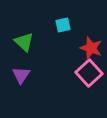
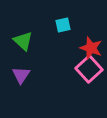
green triangle: moved 1 px left, 1 px up
pink square: moved 4 px up
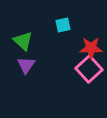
red star: rotated 20 degrees counterclockwise
purple triangle: moved 5 px right, 10 px up
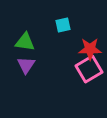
green triangle: moved 2 px right, 1 px down; rotated 35 degrees counterclockwise
red star: moved 1 px left, 1 px down
pink square: rotated 12 degrees clockwise
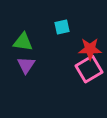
cyan square: moved 1 px left, 2 px down
green triangle: moved 2 px left
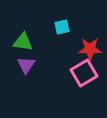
pink square: moved 5 px left, 4 px down
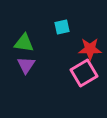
green triangle: moved 1 px right, 1 px down
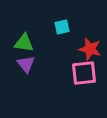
red star: rotated 15 degrees clockwise
purple triangle: moved 1 px up; rotated 12 degrees counterclockwise
pink square: rotated 24 degrees clockwise
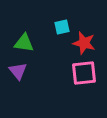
red star: moved 6 px left, 6 px up
purple triangle: moved 8 px left, 7 px down
